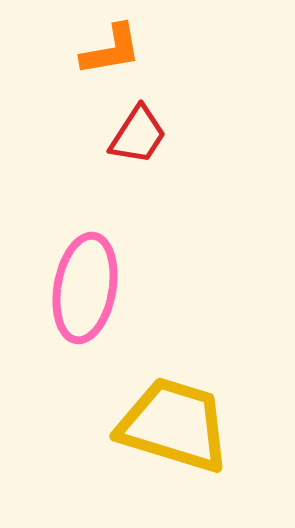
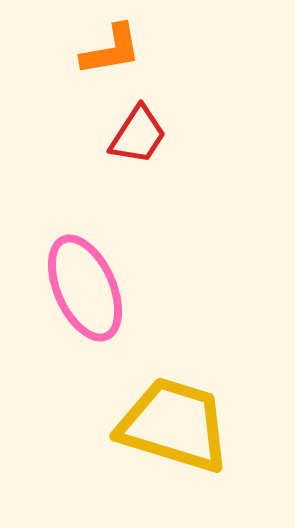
pink ellipse: rotated 34 degrees counterclockwise
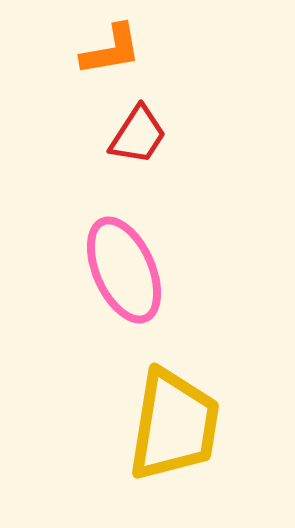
pink ellipse: moved 39 px right, 18 px up
yellow trapezoid: rotated 82 degrees clockwise
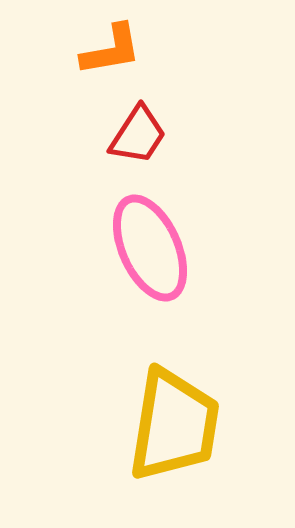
pink ellipse: moved 26 px right, 22 px up
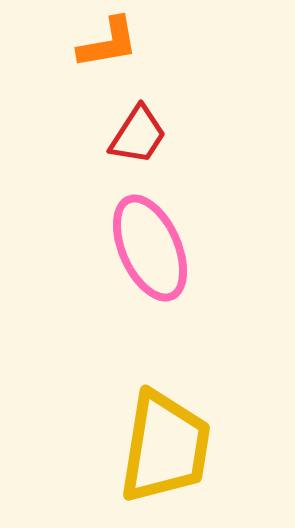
orange L-shape: moved 3 px left, 7 px up
yellow trapezoid: moved 9 px left, 22 px down
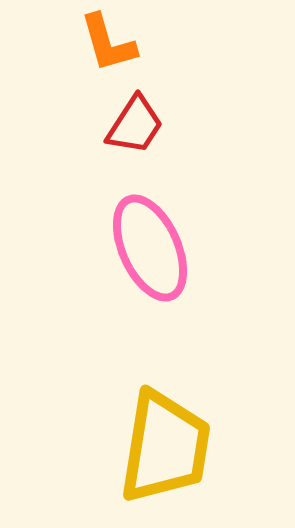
orange L-shape: rotated 84 degrees clockwise
red trapezoid: moved 3 px left, 10 px up
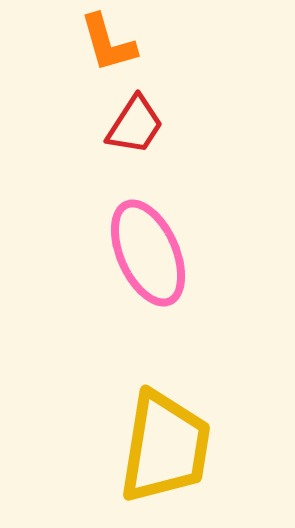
pink ellipse: moved 2 px left, 5 px down
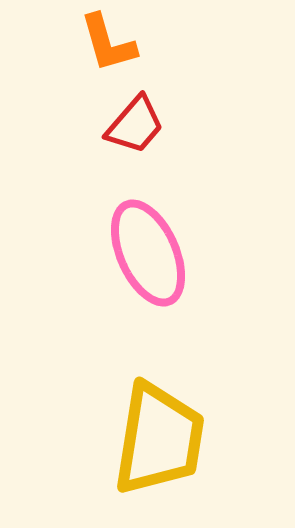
red trapezoid: rotated 8 degrees clockwise
yellow trapezoid: moved 6 px left, 8 px up
